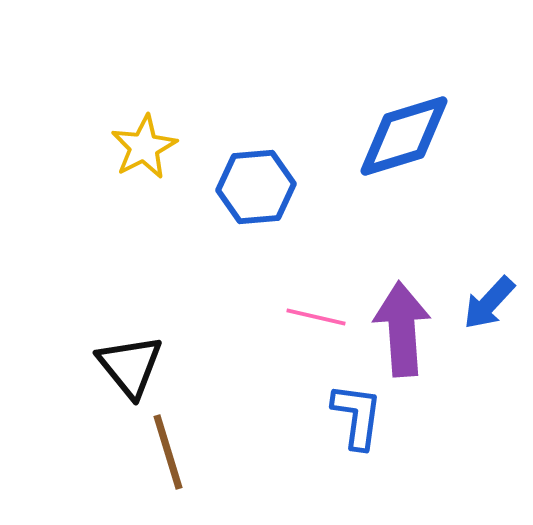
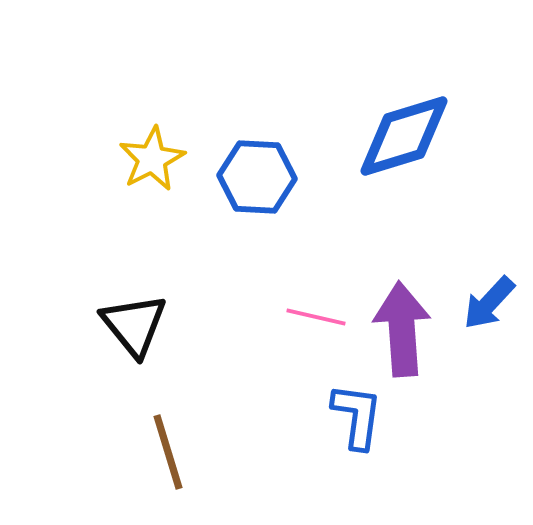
yellow star: moved 8 px right, 12 px down
blue hexagon: moved 1 px right, 10 px up; rotated 8 degrees clockwise
black triangle: moved 4 px right, 41 px up
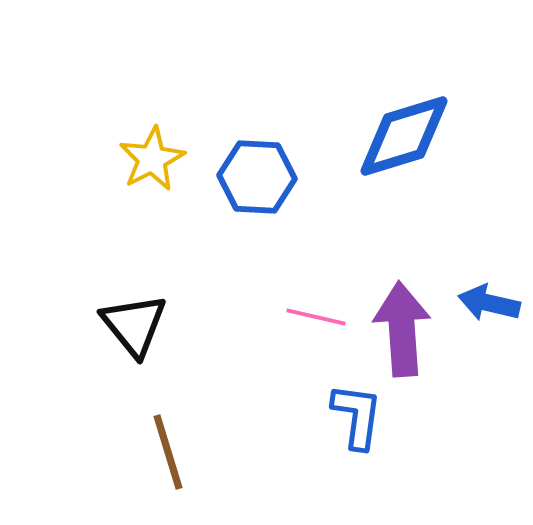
blue arrow: rotated 60 degrees clockwise
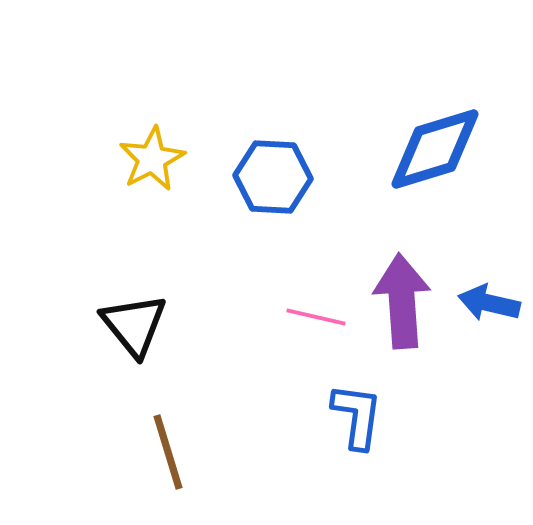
blue diamond: moved 31 px right, 13 px down
blue hexagon: moved 16 px right
purple arrow: moved 28 px up
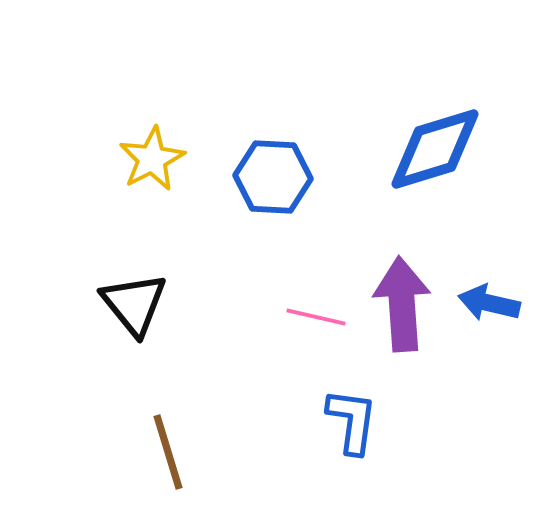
purple arrow: moved 3 px down
black triangle: moved 21 px up
blue L-shape: moved 5 px left, 5 px down
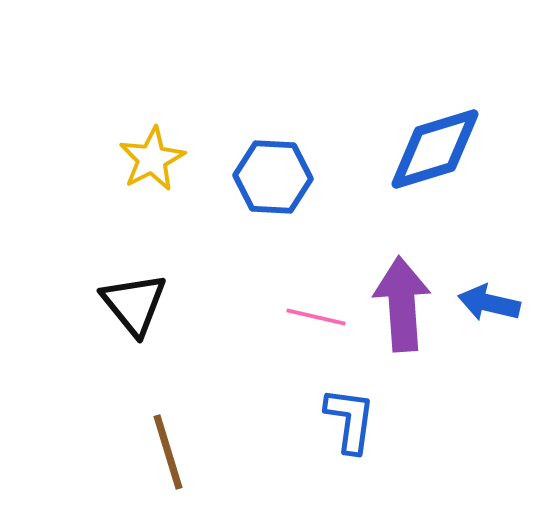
blue L-shape: moved 2 px left, 1 px up
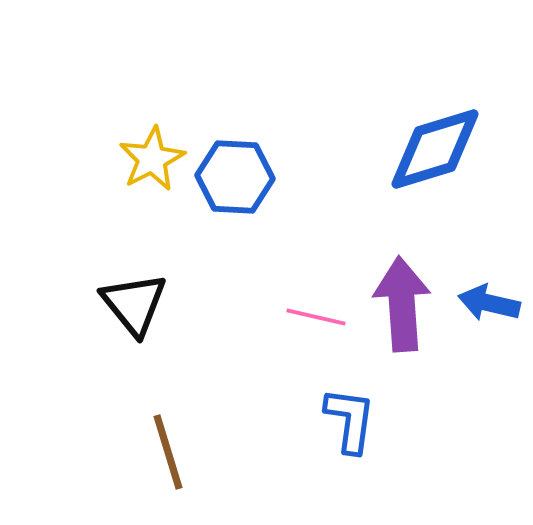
blue hexagon: moved 38 px left
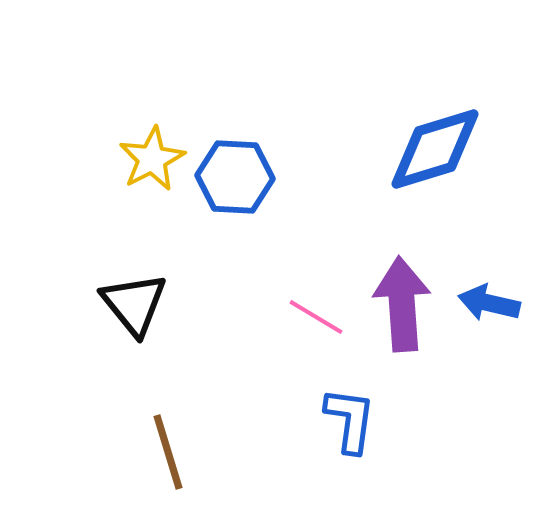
pink line: rotated 18 degrees clockwise
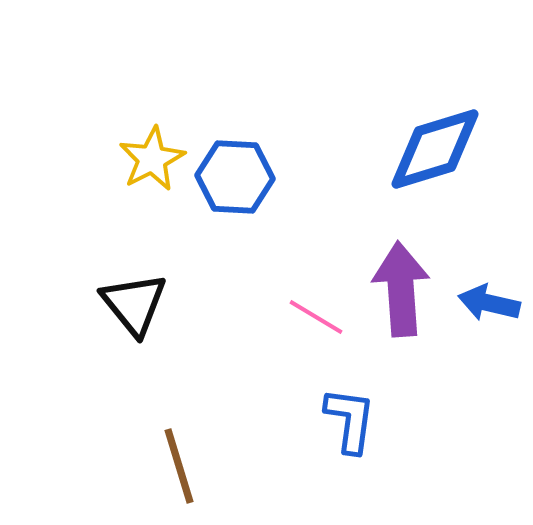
purple arrow: moved 1 px left, 15 px up
brown line: moved 11 px right, 14 px down
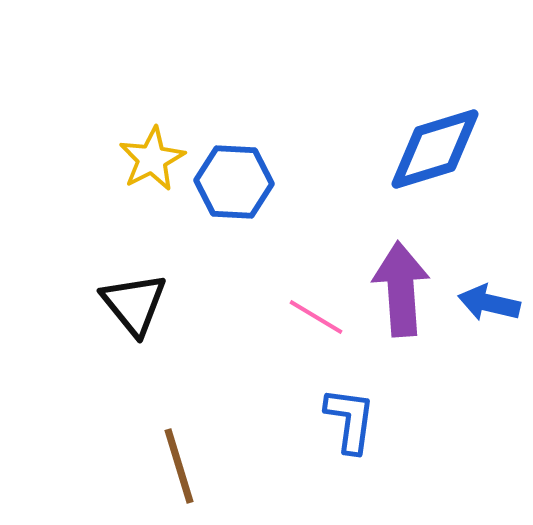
blue hexagon: moved 1 px left, 5 px down
